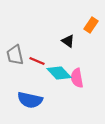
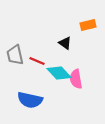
orange rectangle: moved 3 px left; rotated 42 degrees clockwise
black triangle: moved 3 px left, 2 px down
pink semicircle: moved 1 px left, 1 px down
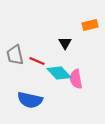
orange rectangle: moved 2 px right
black triangle: rotated 24 degrees clockwise
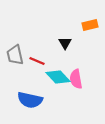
cyan diamond: moved 1 px left, 4 px down
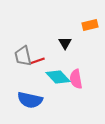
gray trapezoid: moved 8 px right, 1 px down
red line: rotated 42 degrees counterclockwise
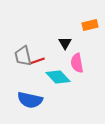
pink semicircle: moved 1 px right, 16 px up
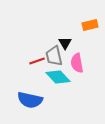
gray trapezoid: moved 31 px right
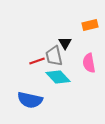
pink semicircle: moved 12 px right
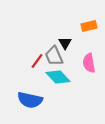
orange rectangle: moved 1 px left, 1 px down
gray trapezoid: rotated 10 degrees counterclockwise
red line: rotated 35 degrees counterclockwise
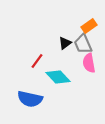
orange rectangle: rotated 21 degrees counterclockwise
black triangle: rotated 24 degrees clockwise
gray trapezoid: moved 29 px right, 12 px up
blue semicircle: moved 1 px up
